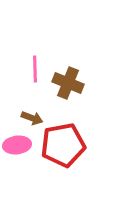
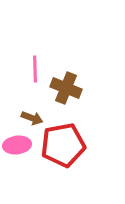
brown cross: moved 2 px left, 5 px down
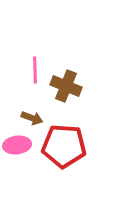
pink line: moved 1 px down
brown cross: moved 2 px up
red pentagon: moved 1 px right, 1 px down; rotated 15 degrees clockwise
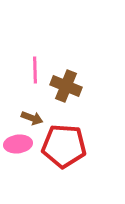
pink ellipse: moved 1 px right, 1 px up
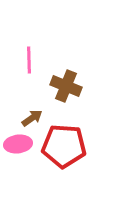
pink line: moved 6 px left, 10 px up
brown arrow: rotated 55 degrees counterclockwise
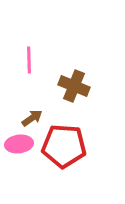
brown cross: moved 8 px right
pink ellipse: moved 1 px right
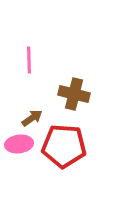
brown cross: moved 8 px down; rotated 8 degrees counterclockwise
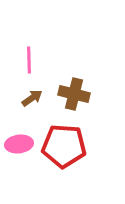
brown arrow: moved 20 px up
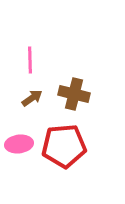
pink line: moved 1 px right
red pentagon: rotated 9 degrees counterclockwise
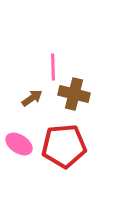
pink line: moved 23 px right, 7 px down
pink ellipse: rotated 40 degrees clockwise
